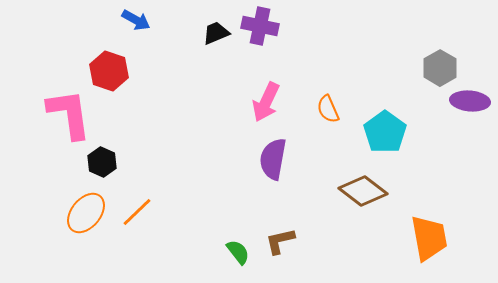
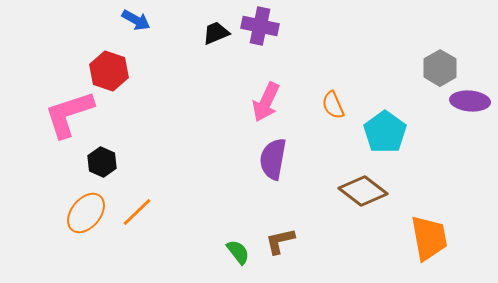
orange semicircle: moved 5 px right, 4 px up
pink L-shape: rotated 100 degrees counterclockwise
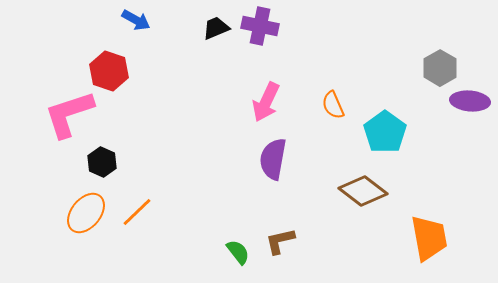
black trapezoid: moved 5 px up
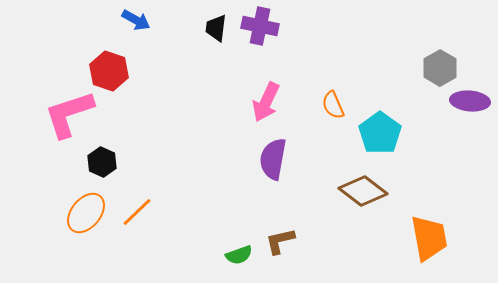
black trapezoid: rotated 60 degrees counterclockwise
cyan pentagon: moved 5 px left, 1 px down
green semicircle: moved 1 px right, 3 px down; rotated 108 degrees clockwise
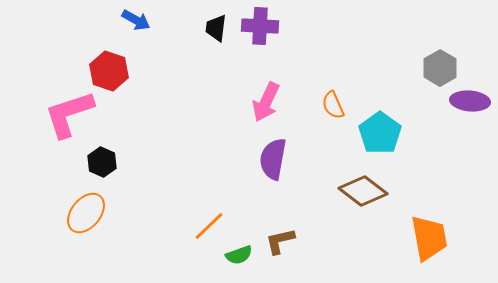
purple cross: rotated 9 degrees counterclockwise
orange line: moved 72 px right, 14 px down
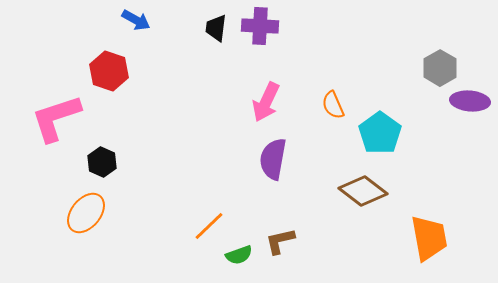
pink L-shape: moved 13 px left, 4 px down
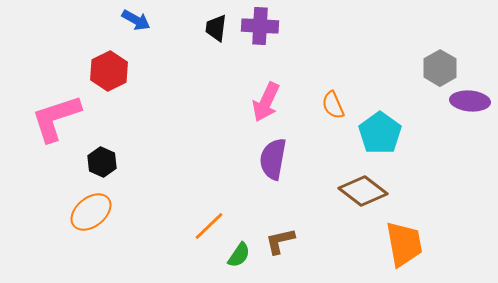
red hexagon: rotated 15 degrees clockwise
orange ellipse: moved 5 px right, 1 px up; rotated 12 degrees clockwise
orange trapezoid: moved 25 px left, 6 px down
green semicircle: rotated 36 degrees counterclockwise
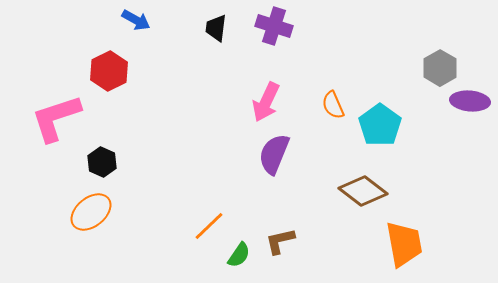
purple cross: moved 14 px right; rotated 15 degrees clockwise
cyan pentagon: moved 8 px up
purple semicircle: moved 1 px right, 5 px up; rotated 12 degrees clockwise
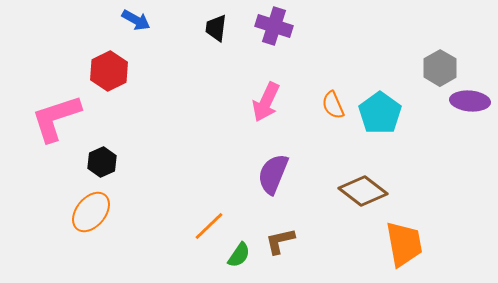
cyan pentagon: moved 12 px up
purple semicircle: moved 1 px left, 20 px down
black hexagon: rotated 12 degrees clockwise
orange ellipse: rotated 12 degrees counterclockwise
